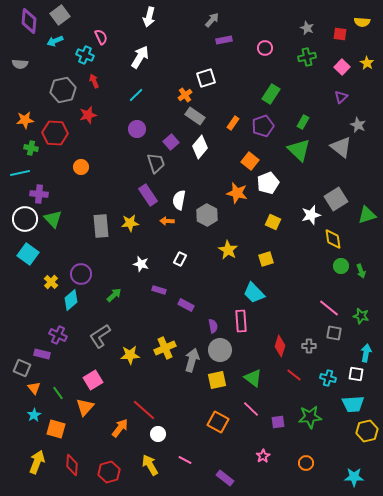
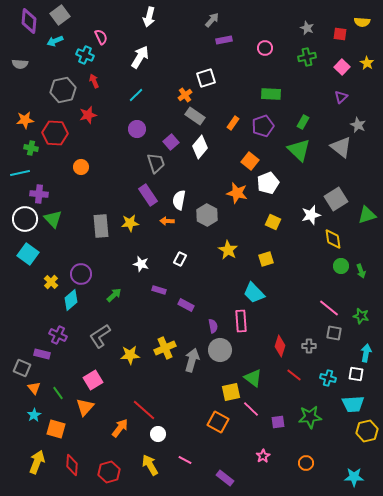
green rectangle at (271, 94): rotated 60 degrees clockwise
yellow square at (217, 380): moved 14 px right, 12 px down
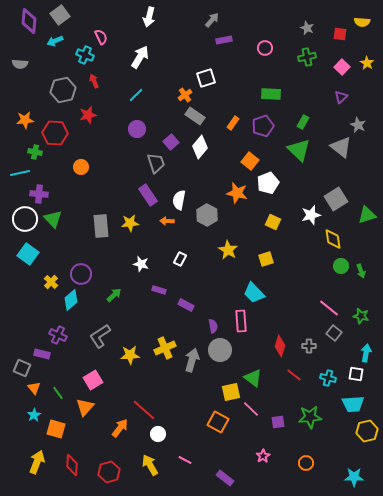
green cross at (31, 148): moved 4 px right, 4 px down
gray square at (334, 333): rotated 28 degrees clockwise
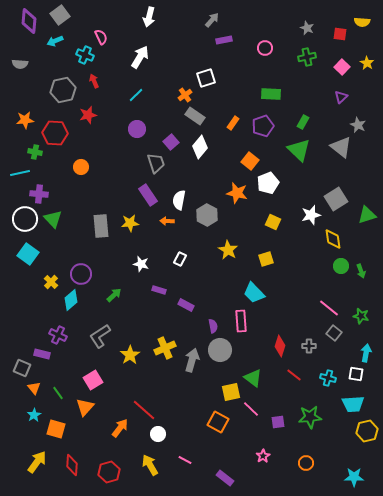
yellow star at (130, 355): rotated 30 degrees counterclockwise
yellow arrow at (37, 462): rotated 15 degrees clockwise
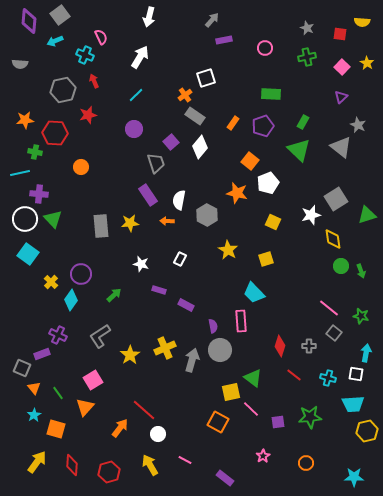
purple circle at (137, 129): moved 3 px left
cyan diamond at (71, 300): rotated 15 degrees counterclockwise
purple rectangle at (42, 354): rotated 35 degrees counterclockwise
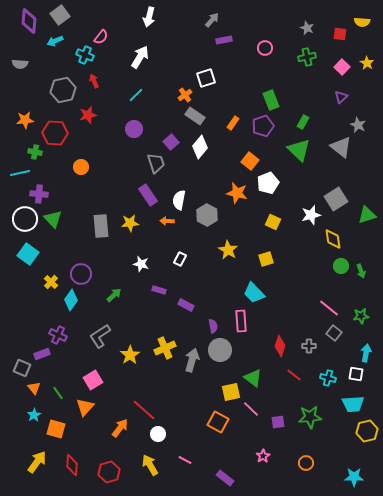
pink semicircle at (101, 37): rotated 63 degrees clockwise
green rectangle at (271, 94): moved 6 px down; rotated 66 degrees clockwise
green star at (361, 316): rotated 21 degrees counterclockwise
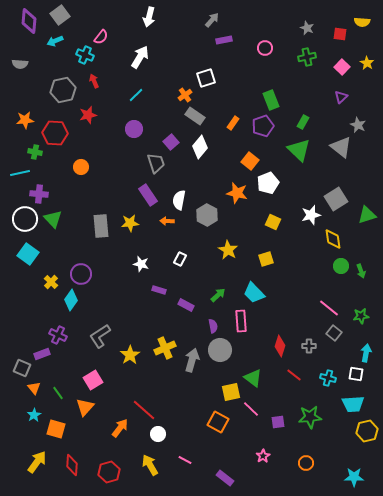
green arrow at (114, 295): moved 104 px right
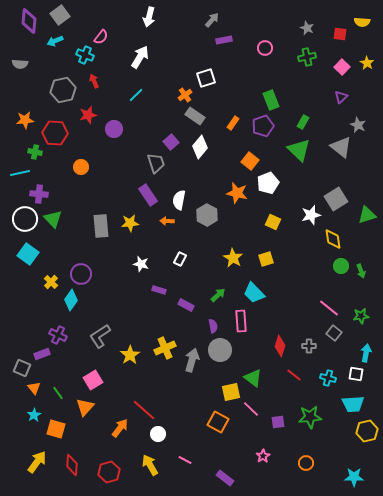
purple circle at (134, 129): moved 20 px left
yellow star at (228, 250): moved 5 px right, 8 px down
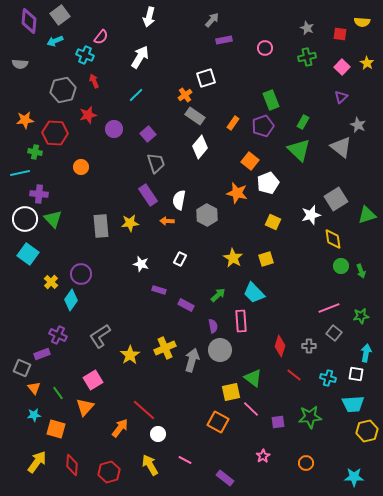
purple square at (171, 142): moved 23 px left, 8 px up
pink line at (329, 308): rotated 60 degrees counterclockwise
cyan star at (34, 415): rotated 24 degrees clockwise
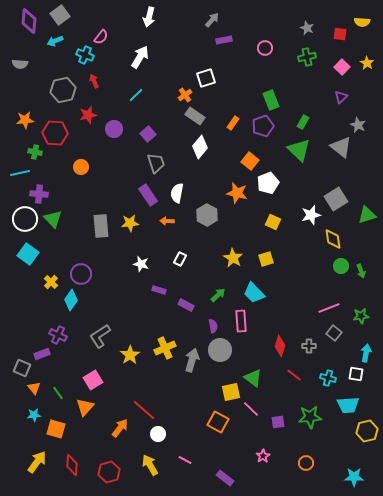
white semicircle at (179, 200): moved 2 px left, 7 px up
cyan trapezoid at (353, 404): moved 5 px left, 1 px down
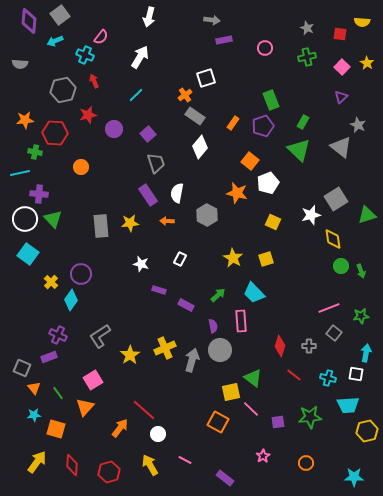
gray arrow at (212, 20): rotated 56 degrees clockwise
purple rectangle at (42, 354): moved 7 px right, 3 px down
